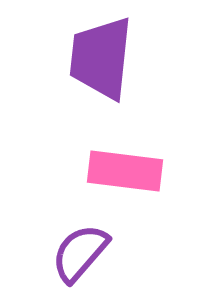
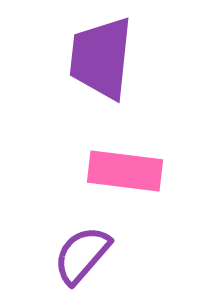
purple semicircle: moved 2 px right, 2 px down
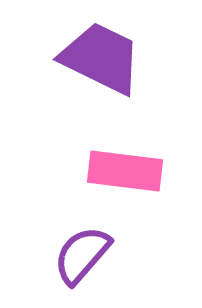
purple trapezoid: rotated 110 degrees clockwise
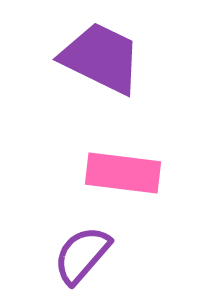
pink rectangle: moved 2 px left, 2 px down
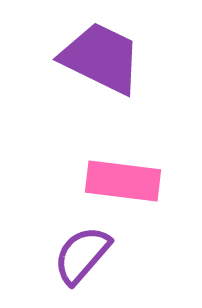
pink rectangle: moved 8 px down
